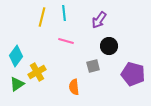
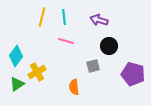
cyan line: moved 4 px down
purple arrow: rotated 72 degrees clockwise
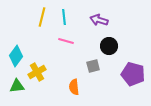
green triangle: moved 2 px down; rotated 28 degrees clockwise
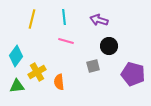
yellow line: moved 10 px left, 2 px down
orange semicircle: moved 15 px left, 5 px up
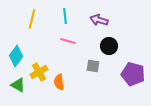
cyan line: moved 1 px right, 1 px up
pink line: moved 2 px right
gray square: rotated 24 degrees clockwise
yellow cross: moved 2 px right
green triangle: moved 1 px right, 1 px up; rotated 35 degrees clockwise
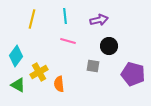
purple arrow: rotated 150 degrees clockwise
orange semicircle: moved 2 px down
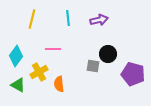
cyan line: moved 3 px right, 2 px down
pink line: moved 15 px left, 8 px down; rotated 14 degrees counterclockwise
black circle: moved 1 px left, 8 px down
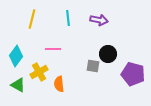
purple arrow: rotated 24 degrees clockwise
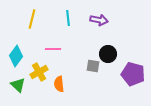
green triangle: rotated 14 degrees clockwise
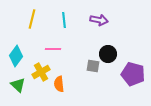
cyan line: moved 4 px left, 2 px down
yellow cross: moved 2 px right
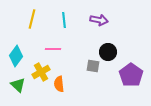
black circle: moved 2 px up
purple pentagon: moved 2 px left, 1 px down; rotated 20 degrees clockwise
